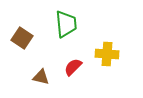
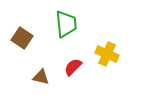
yellow cross: rotated 20 degrees clockwise
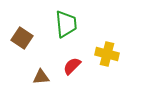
yellow cross: rotated 10 degrees counterclockwise
red semicircle: moved 1 px left, 1 px up
brown triangle: rotated 18 degrees counterclockwise
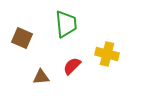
brown square: rotated 10 degrees counterclockwise
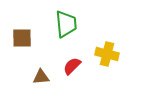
brown square: rotated 25 degrees counterclockwise
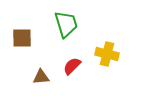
green trapezoid: rotated 12 degrees counterclockwise
